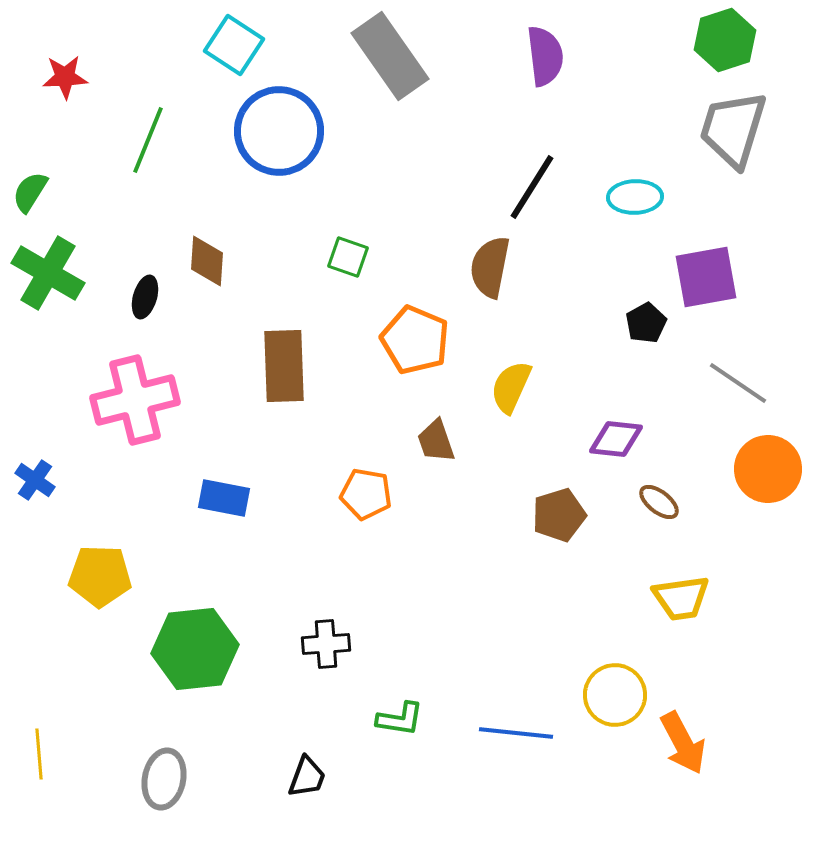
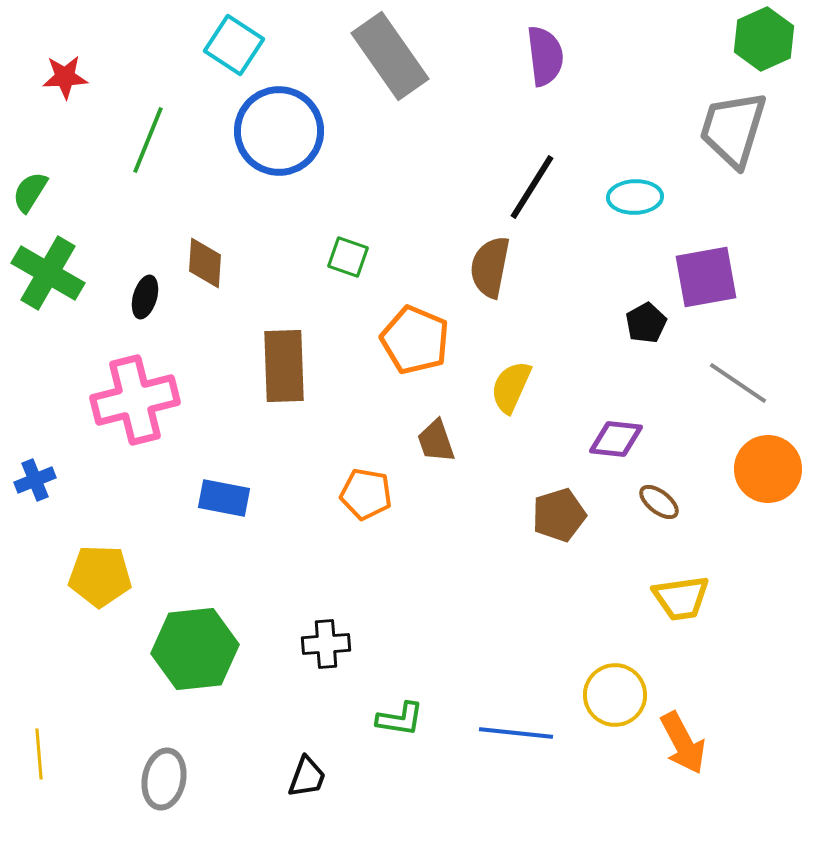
green hexagon at (725, 40): moved 39 px right, 1 px up; rotated 6 degrees counterclockwise
brown diamond at (207, 261): moved 2 px left, 2 px down
blue cross at (35, 480): rotated 33 degrees clockwise
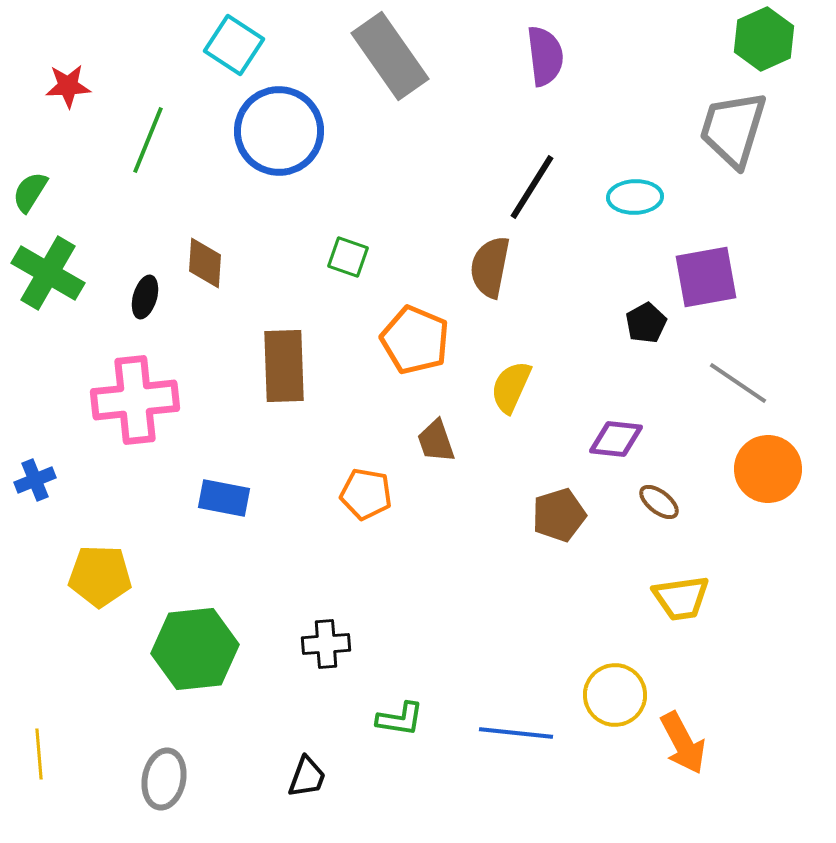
red star at (65, 77): moved 3 px right, 9 px down
pink cross at (135, 400): rotated 8 degrees clockwise
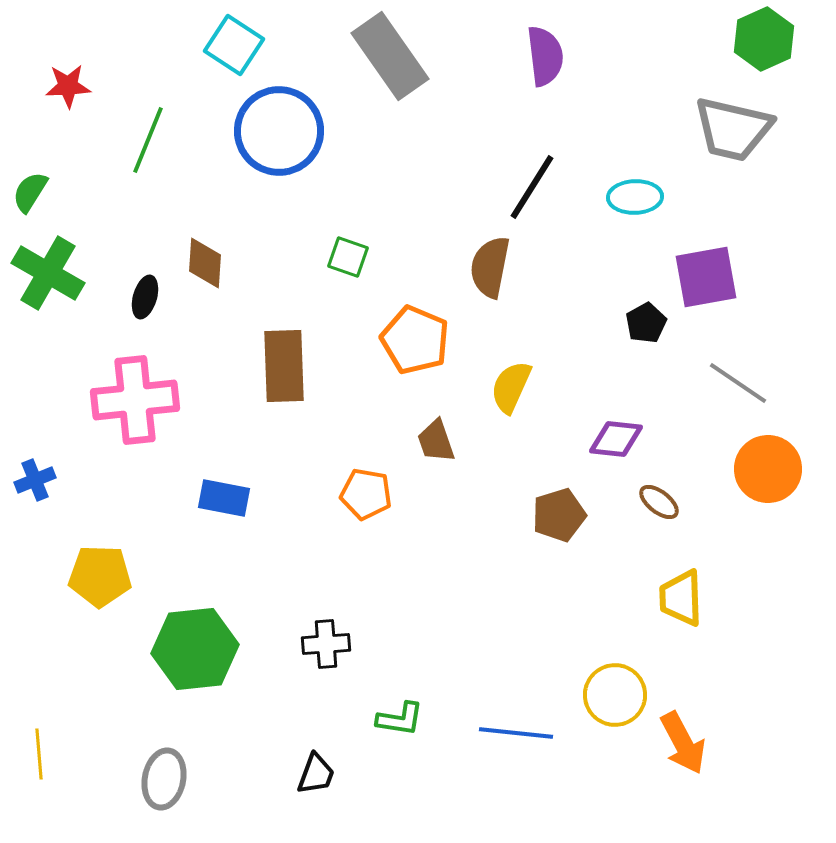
gray trapezoid at (733, 129): rotated 94 degrees counterclockwise
yellow trapezoid at (681, 598): rotated 96 degrees clockwise
black trapezoid at (307, 777): moved 9 px right, 3 px up
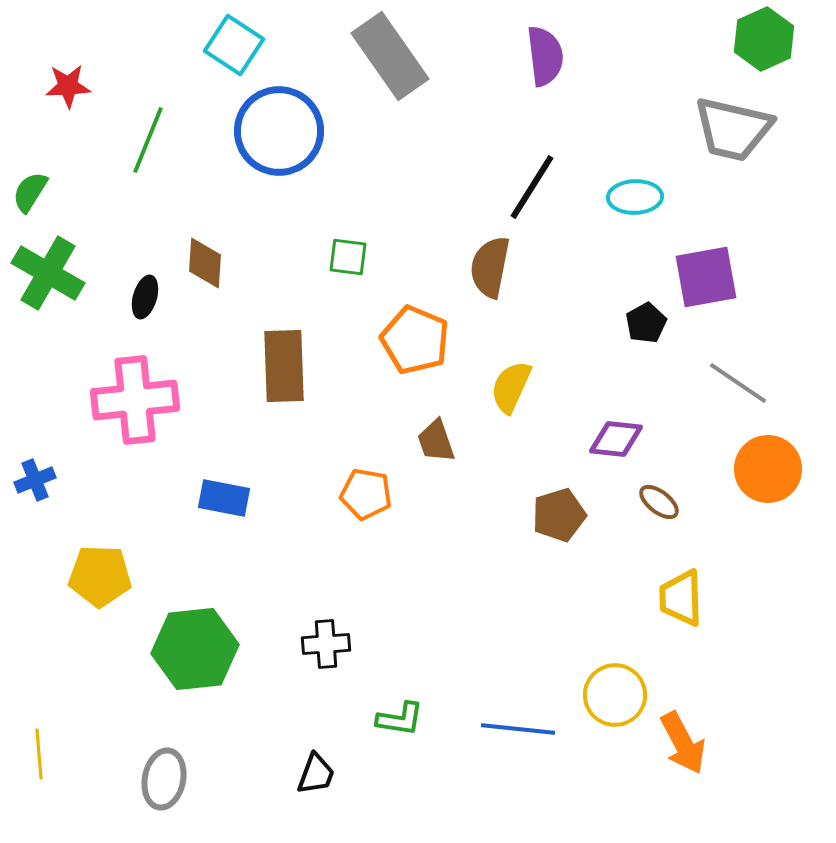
green square at (348, 257): rotated 12 degrees counterclockwise
blue line at (516, 733): moved 2 px right, 4 px up
